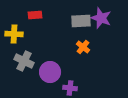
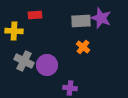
yellow cross: moved 3 px up
purple circle: moved 3 px left, 7 px up
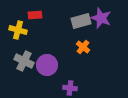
gray rectangle: rotated 12 degrees counterclockwise
yellow cross: moved 4 px right, 1 px up; rotated 12 degrees clockwise
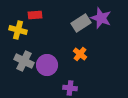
gray rectangle: moved 2 px down; rotated 18 degrees counterclockwise
orange cross: moved 3 px left, 7 px down
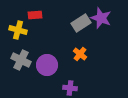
gray cross: moved 3 px left, 1 px up
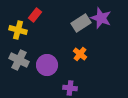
red rectangle: rotated 48 degrees counterclockwise
gray cross: moved 2 px left
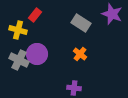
purple star: moved 11 px right, 4 px up
gray rectangle: rotated 66 degrees clockwise
purple circle: moved 10 px left, 11 px up
purple cross: moved 4 px right
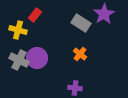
purple star: moved 8 px left; rotated 20 degrees clockwise
purple circle: moved 4 px down
purple cross: moved 1 px right
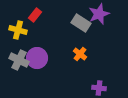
purple star: moved 5 px left; rotated 10 degrees clockwise
purple cross: moved 24 px right
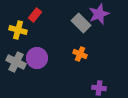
gray rectangle: rotated 12 degrees clockwise
orange cross: rotated 16 degrees counterclockwise
gray cross: moved 3 px left, 2 px down
